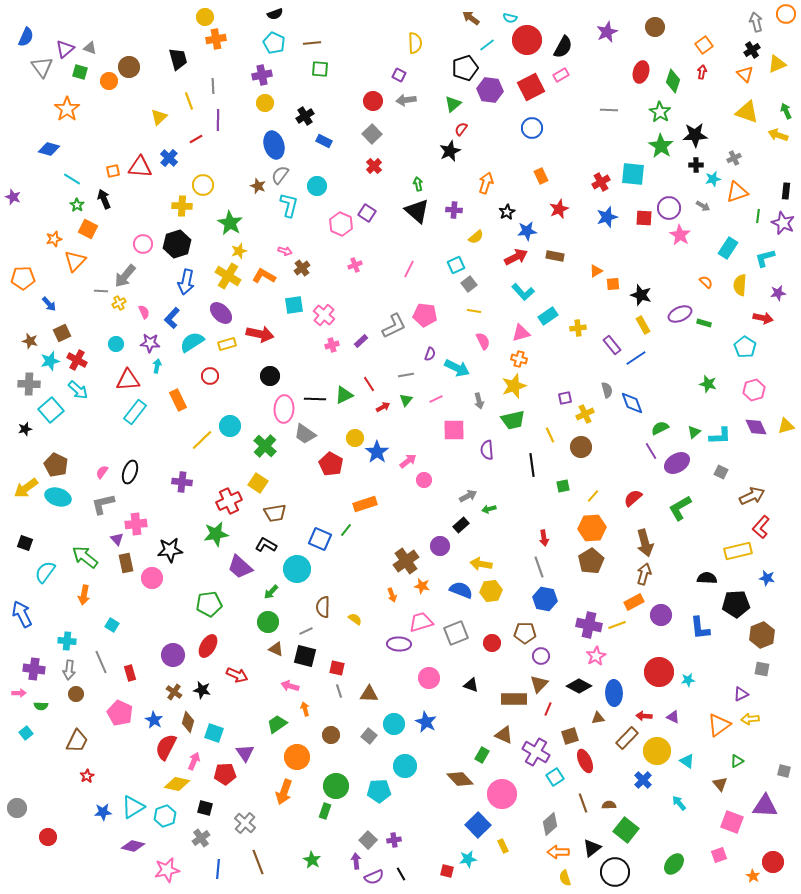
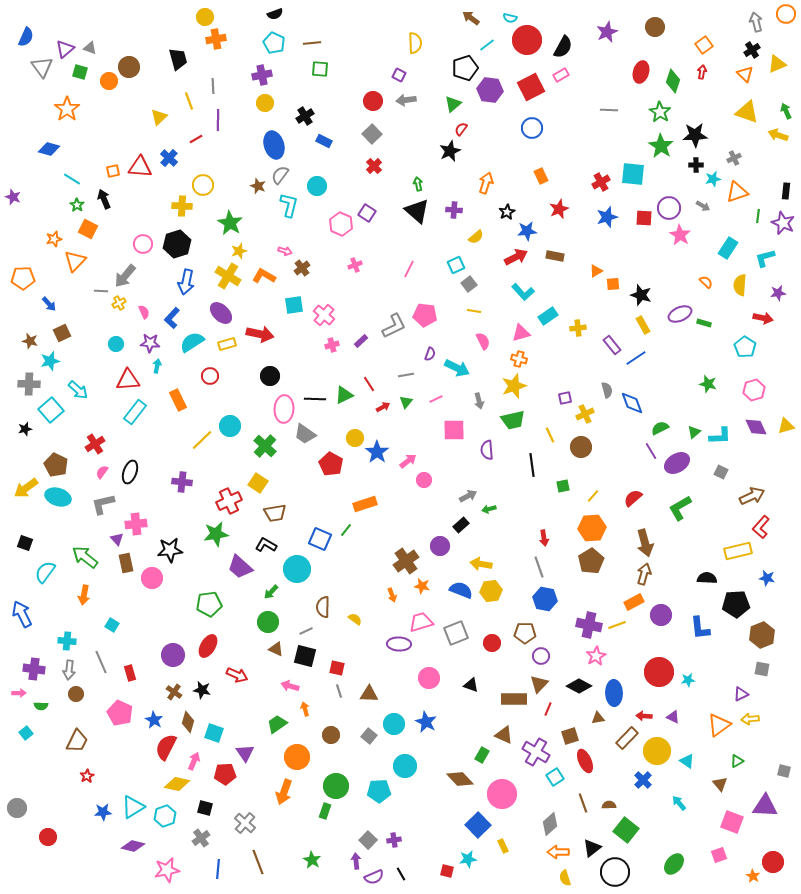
red cross at (77, 360): moved 18 px right, 84 px down; rotated 30 degrees clockwise
green triangle at (406, 400): moved 2 px down
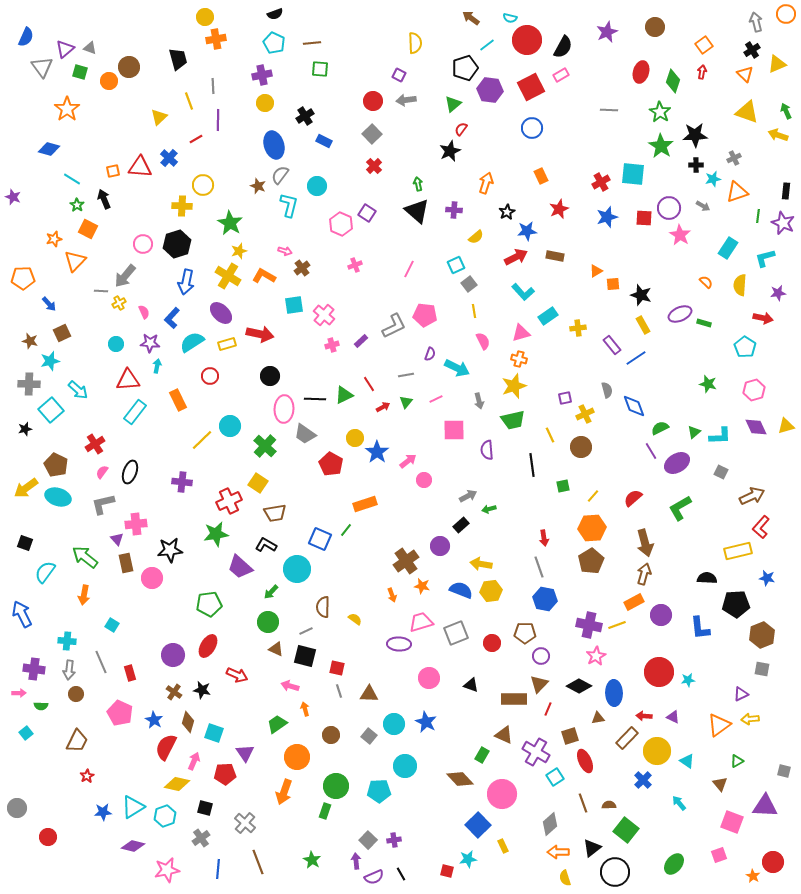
yellow line at (474, 311): rotated 72 degrees clockwise
blue diamond at (632, 403): moved 2 px right, 3 px down
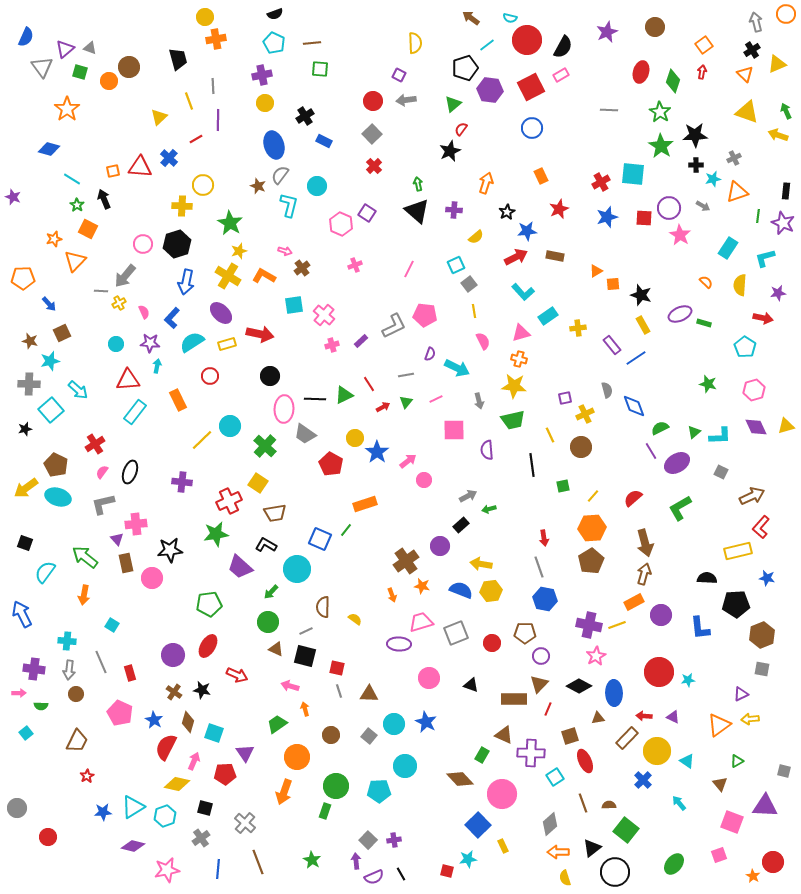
yellow star at (514, 386): rotated 25 degrees clockwise
purple cross at (536, 752): moved 5 px left, 1 px down; rotated 28 degrees counterclockwise
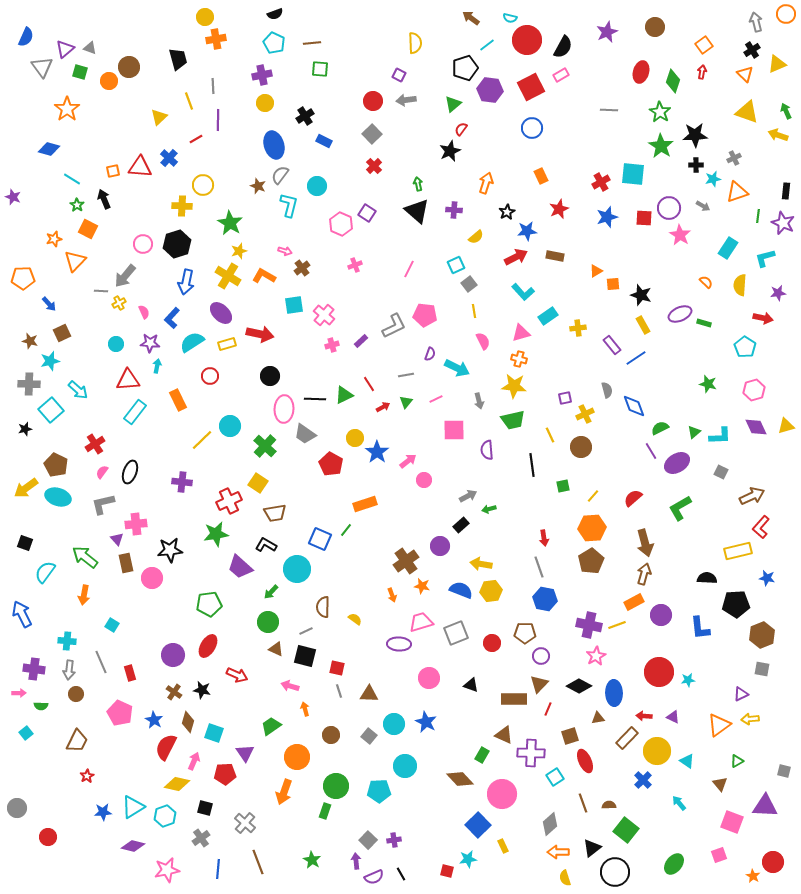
green trapezoid at (277, 724): moved 6 px left, 2 px down
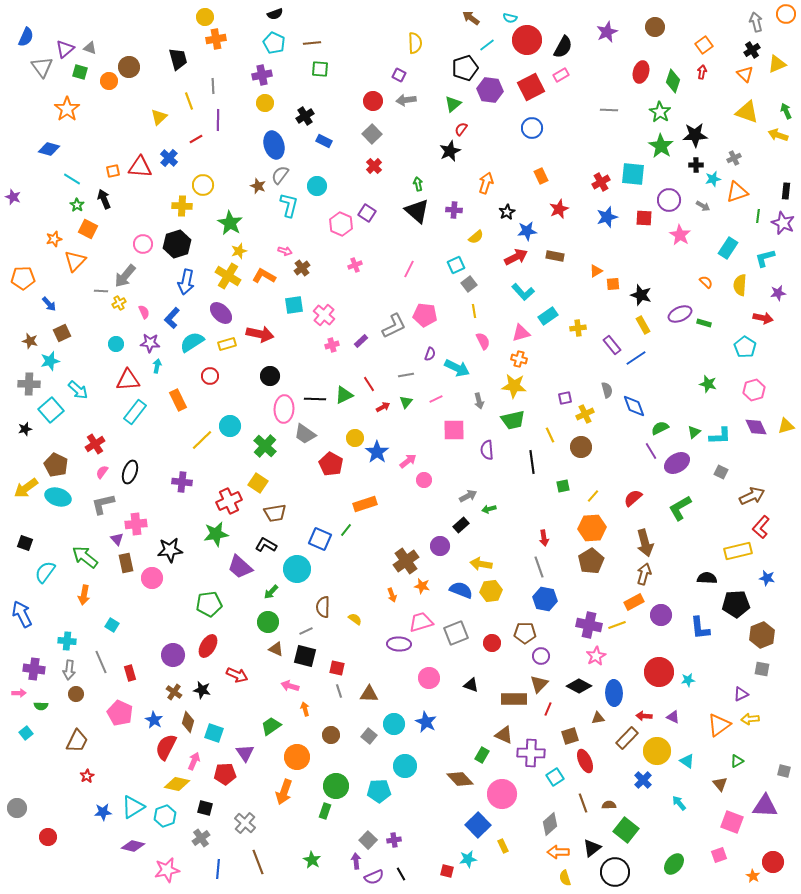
purple circle at (669, 208): moved 8 px up
black line at (532, 465): moved 3 px up
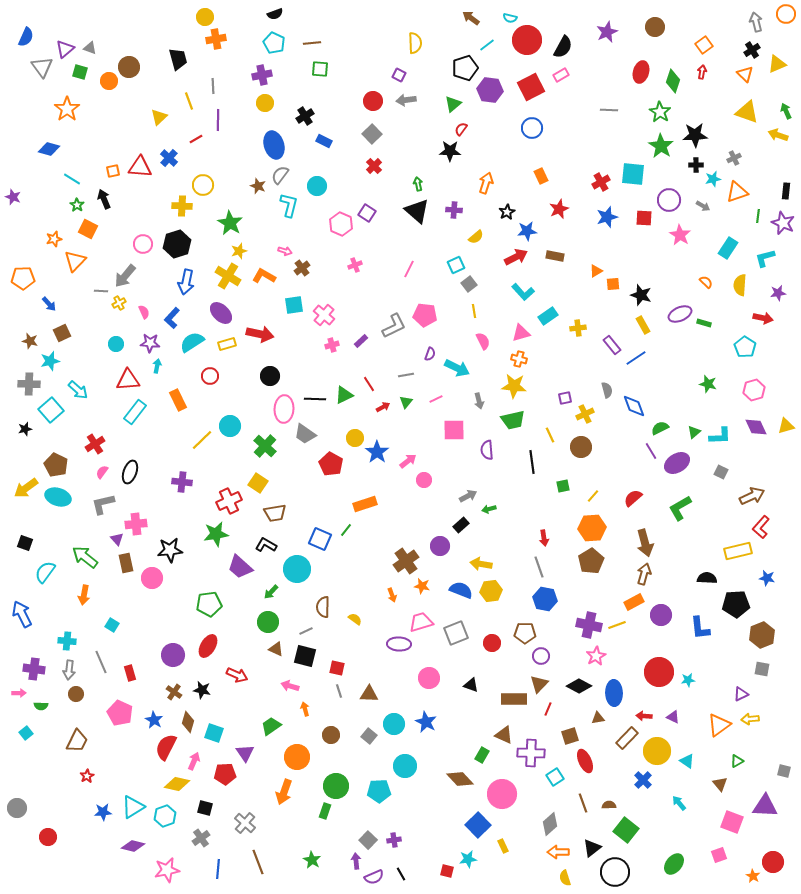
black star at (450, 151): rotated 25 degrees clockwise
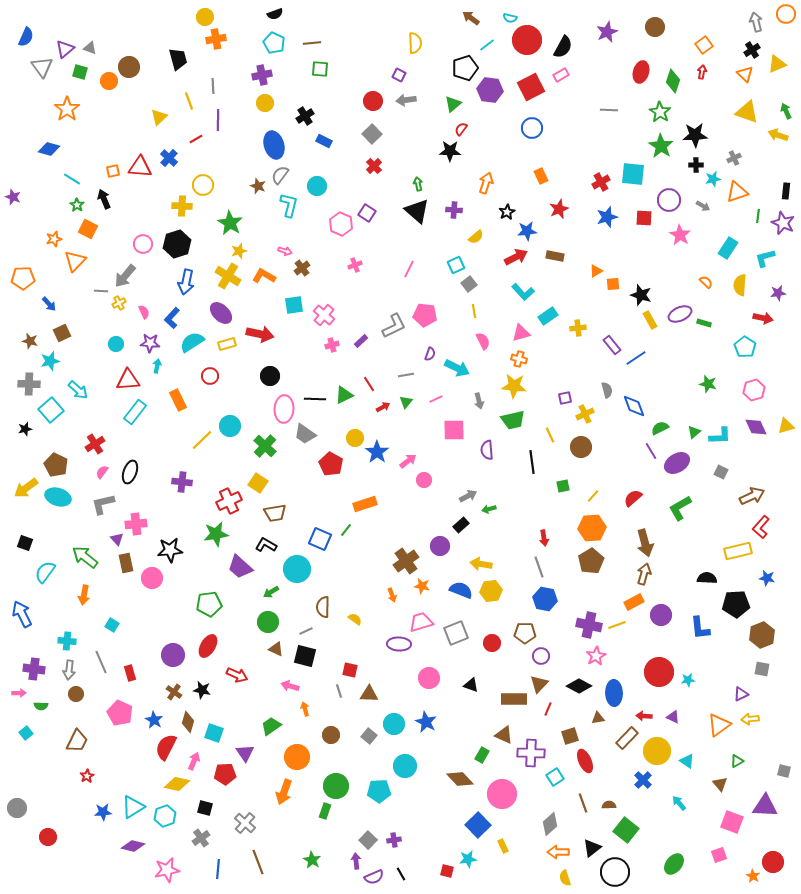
yellow rectangle at (643, 325): moved 7 px right, 5 px up
green arrow at (271, 592): rotated 14 degrees clockwise
red square at (337, 668): moved 13 px right, 2 px down
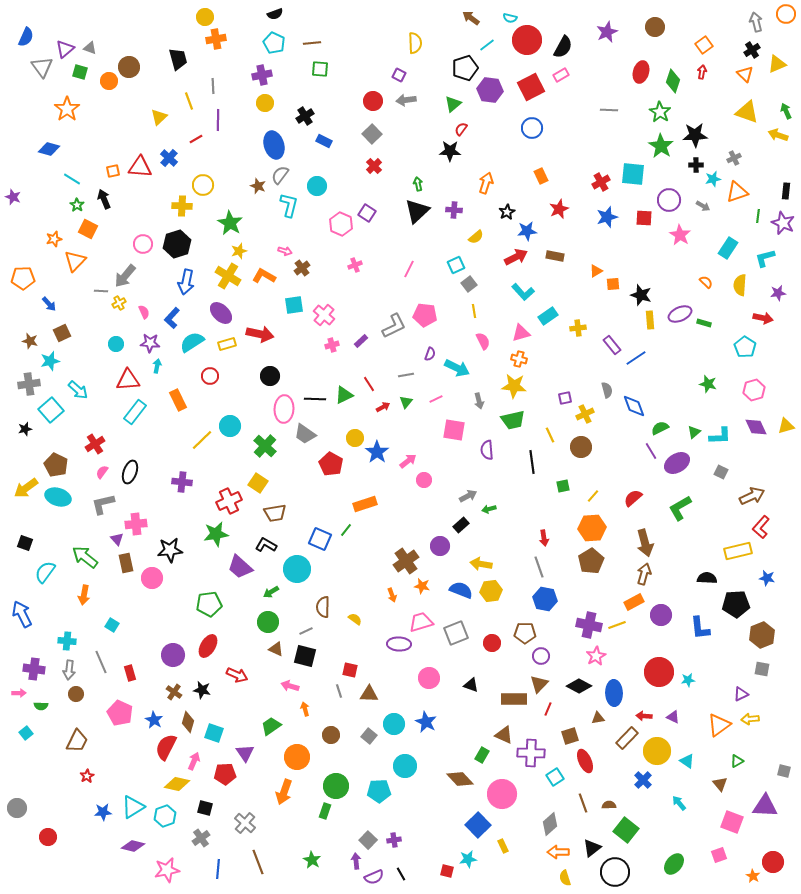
black triangle at (417, 211): rotated 36 degrees clockwise
yellow rectangle at (650, 320): rotated 24 degrees clockwise
gray cross at (29, 384): rotated 10 degrees counterclockwise
pink square at (454, 430): rotated 10 degrees clockwise
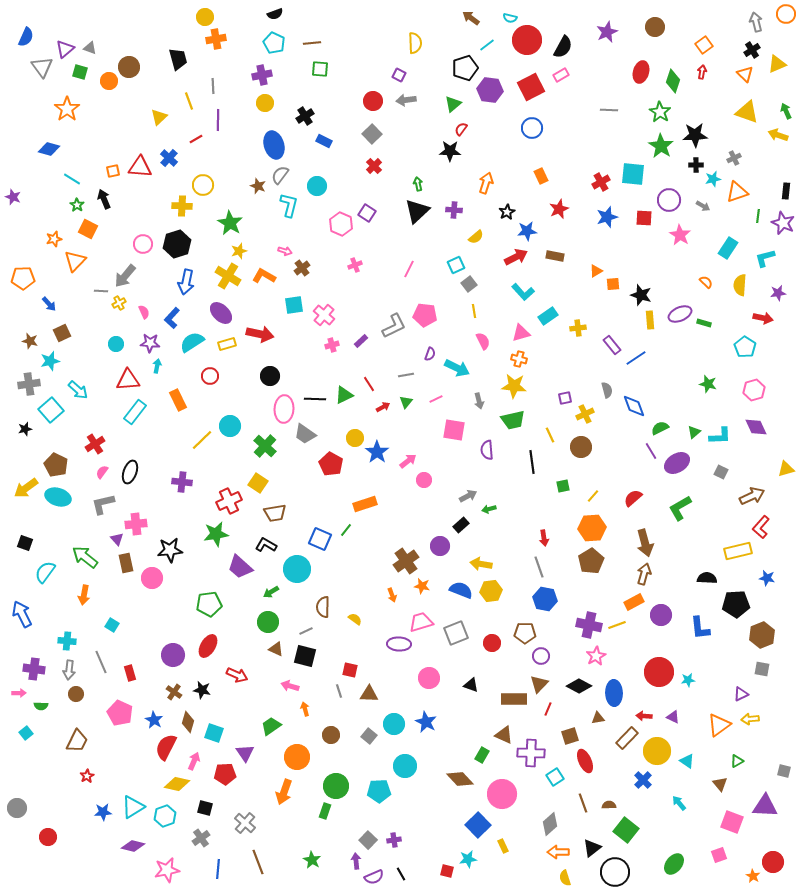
yellow triangle at (786, 426): moved 43 px down
